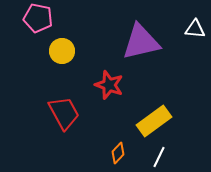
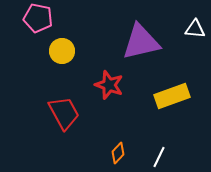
yellow rectangle: moved 18 px right, 25 px up; rotated 16 degrees clockwise
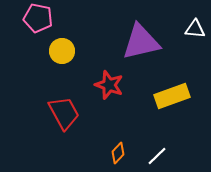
white line: moved 2 px left, 1 px up; rotated 20 degrees clockwise
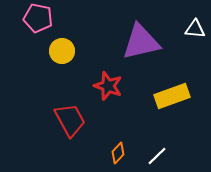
red star: moved 1 px left, 1 px down
red trapezoid: moved 6 px right, 7 px down
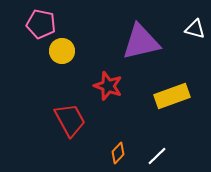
pink pentagon: moved 3 px right, 6 px down
white triangle: rotated 10 degrees clockwise
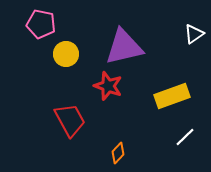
white triangle: moved 1 px left, 5 px down; rotated 50 degrees counterclockwise
purple triangle: moved 17 px left, 5 px down
yellow circle: moved 4 px right, 3 px down
white line: moved 28 px right, 19 px up
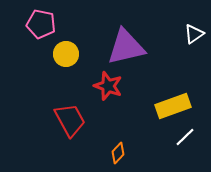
purple triangle: moved 2 px right
yellow rectangle: moved 1 px right, 10 px down
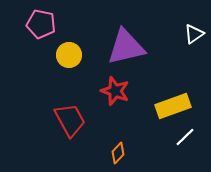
yellow circle: moved 3 px right, 1 px down
red star: moved 7 px right, 5 px down
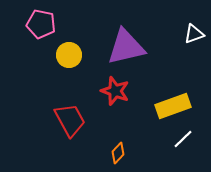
white triangle: rotated 15 degrees clockwise
white line: moved 2 px left, 2 px down
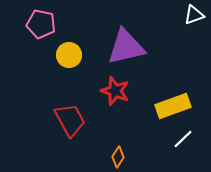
white triangle: moved 19 px up
orange diamond: moved 4 px down; rotated 10 degrees counterclockwise
